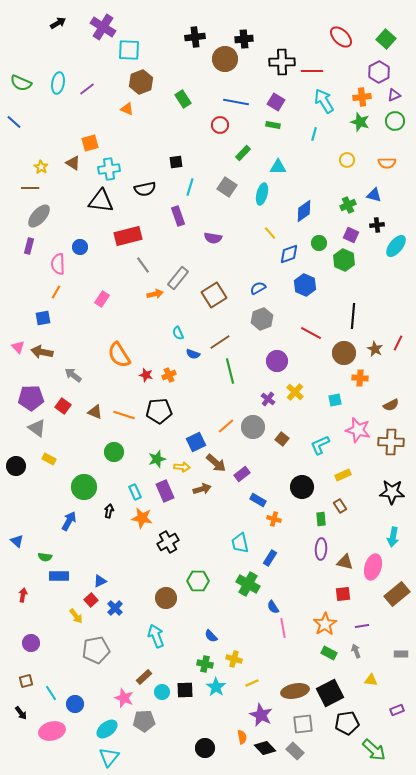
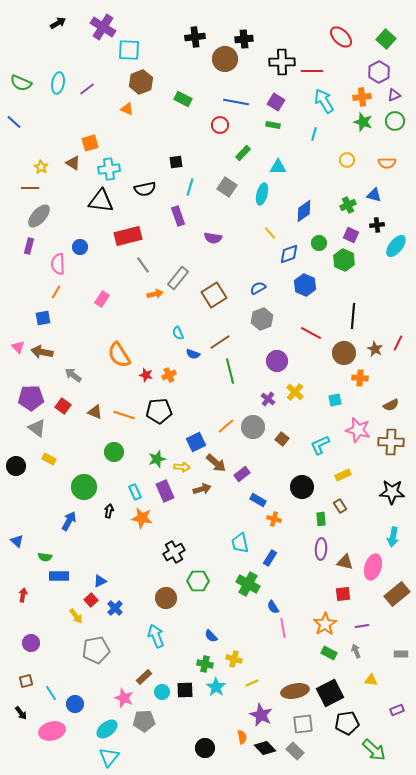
green rectangle at (183, 99): rotated 30 degrees counterclockwise
green star at (360, 122): moved 3 px right
black cross at (168, 542): moved 6 px right, 10 px down
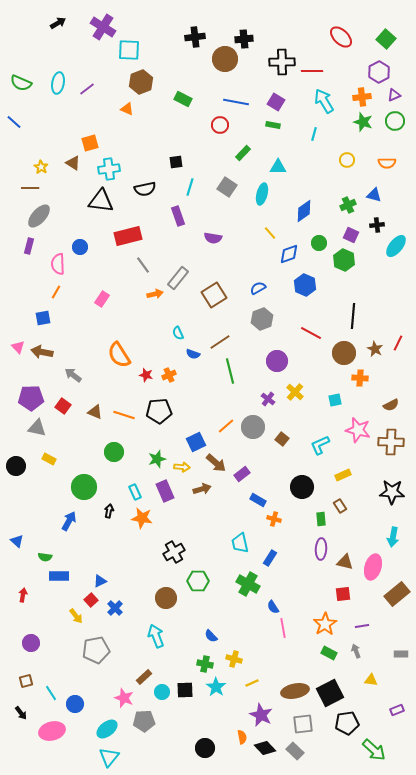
gray triangle at (37, 428): rotated 24 degrees counterclockwise
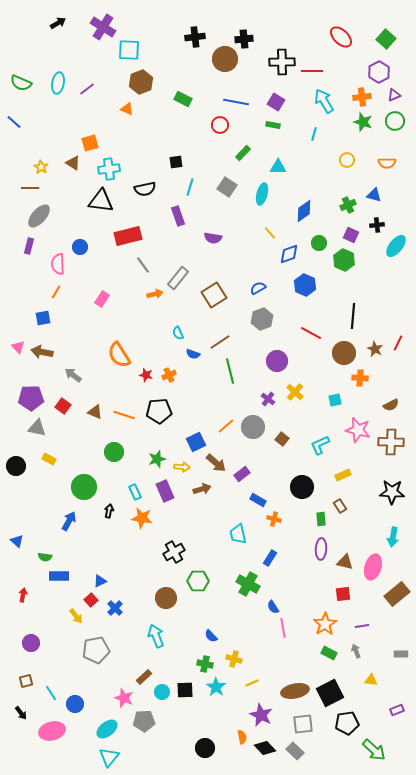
cyan trapezoid at (240, 543): moved 2 px left, 9 px up
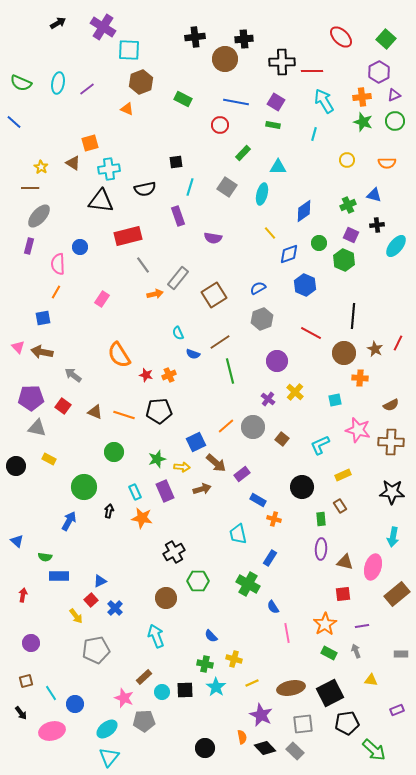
pink line at (283, 628): moved 4 px right, 5 px down
brown ellipse at (295, 691): moved 4 px left, 3 px up
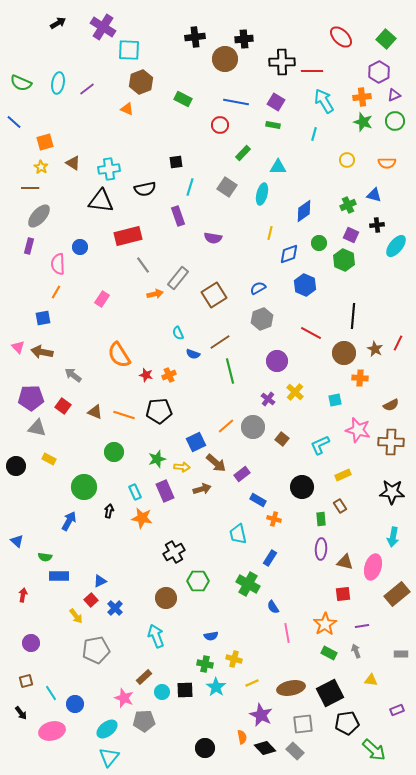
orange square at (90, 143): moved 45 px left, 1 px up
yellow line at (270, 233): rotated 56 degrees clockwise
blue semicircle at (211, 636): rotated 56 degrees counterclockwise
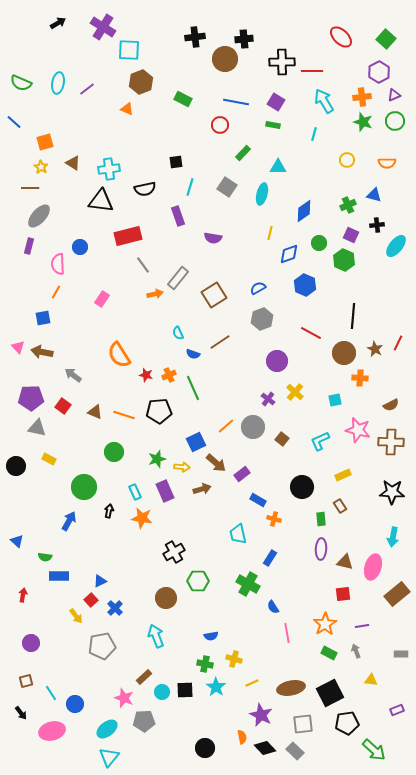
green line at (230, 371): moved 37 px left, 17 px down; rotated 10 degrees counterclockwise
cyan L-shape at (320, 445): moved 4 px up
gray pentagon at (96, 650): moved 6 px right, 4 px up
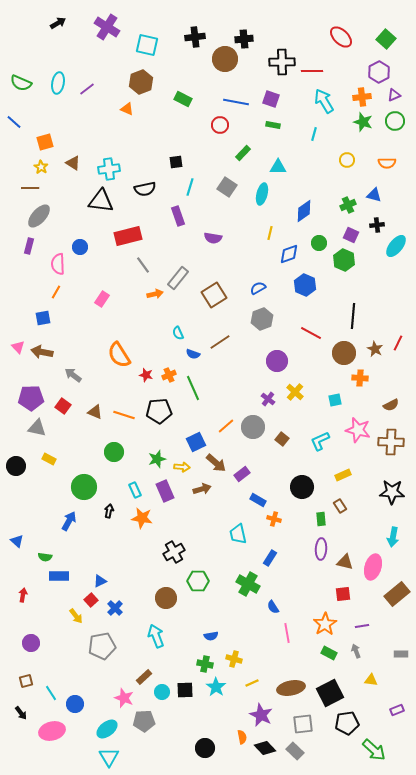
purple cross at (103, 27): moved 4 px right
cyan square at (129, 50): moved 18 px right, 5 px up; rotated 10 degrees clockwise
purple square at (276, 102): moved 5 px left, 3 px up; rotated 12 degrees counterclockwise
cyan rectangle at (135, 492): moved 2 px up
cyan triangle at (109, 757): rotated 10 degrees counterclockwise
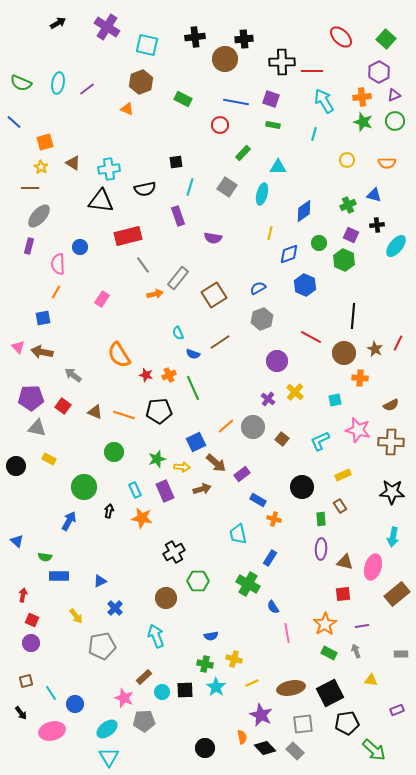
red line at (311, 333): moved 4 px down
red square at (91, 600): moved 59 px left, 20 px down; rotated 24 degrees counterclockwise
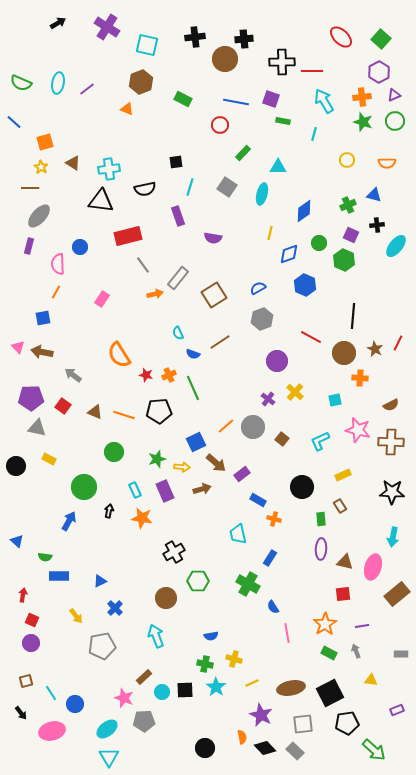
green square at (386, 39): moved 5 px left
green rectangle at (273, 125): moved 10 px right, 4 px up
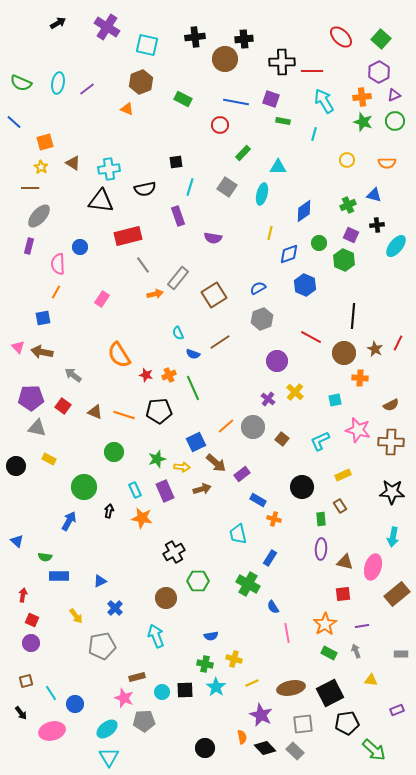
brown rectangle at (144, 677): moved 7 px left; rotated 28 degrees clockwise
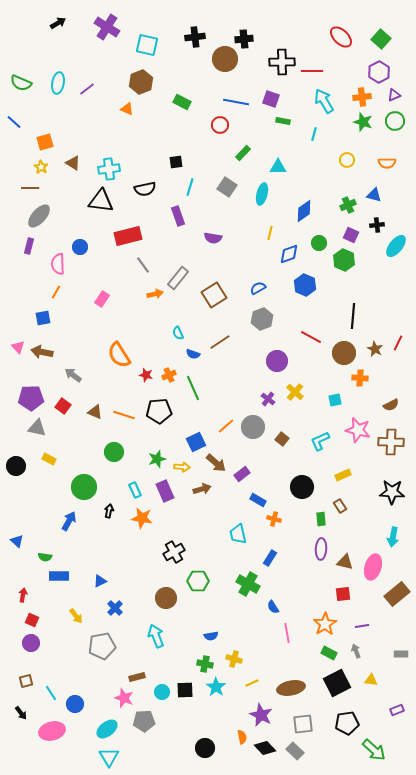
green rectangle at (183, 99): moved 1 px left, 3 px down
black square at (330, 693): moved 7 px right, 10 px up
